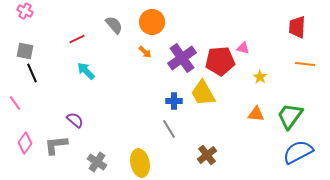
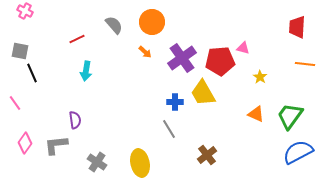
gray square: moved 5 px left
cyan arrow: rotated 126 degrees counterclockwise
blue cross: moved 1 px right, 1 px down
orange triangle: rotated 18 degrees clockwise
purple semicircle: rotated 42 degrees clockwise
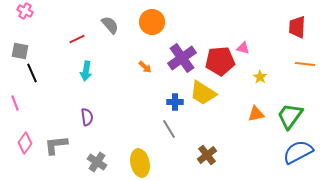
gray semicircle: moved 4 px left
orange arrow: moved 15 px down
yellow trapezoid: rotated 28 degrees counterclockwise
pink line: rotated 14 degrees clockwise
orange triangle: rotated 36 degrees counterclockwise
purple semicircle: moved 12 px right, 3 px up
